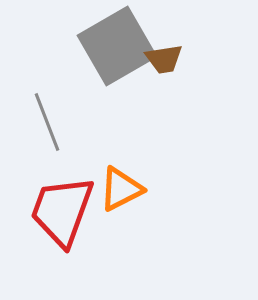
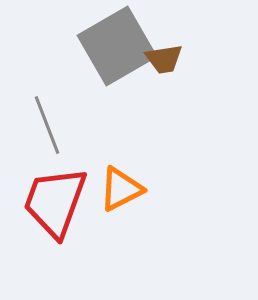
gray line: moved 3 px down
red trapezoid: moved 7 px left, 9 px up
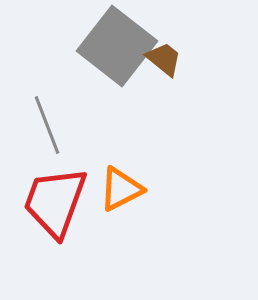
gray square: rotated 22 degrees counterclockwise
brown trapezoid: rotated 132 degrees counterclockwise
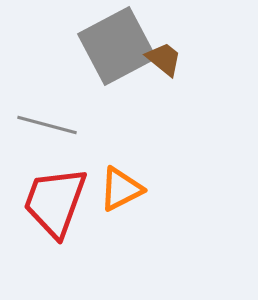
gray square: rotated 24 degrees clockwise
gray line: rotated 54 degrees counterclockwise
